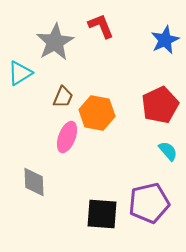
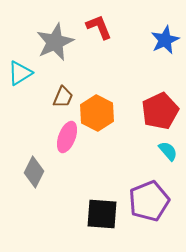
red L-shape: moved 2 px left, 1 px down
gray star: rotated 6 degrees clockwise
red pentagon: moved 6 px down
orange hexagon: rotated 16 degrees clockwise
gray diamond: moved 10 px up; rotated 28 degrees clockwise
purple pentagon: moved 2 px up; rotated 9 degrees counterclockwise
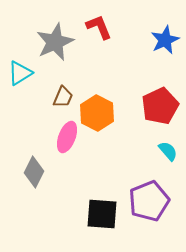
red pentagon: moved 5 px up
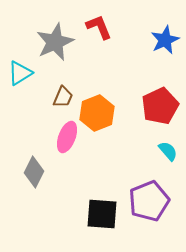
orange hexagon: rotated 12 degrees clockwise
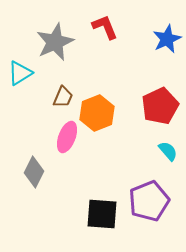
red L-shape: moved 6 px right
blue star: moved 2 px right, 1 px up
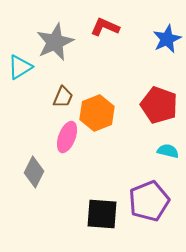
red L-shape: rotated 44 degrees counterclockwise
cyan triangle: moved 6 px up
red pentagon: moved 1 px left, 1 px up; rotated 27 degrees counterclockwise
cyan semicircle: rotated 35 degrees counterclockwise
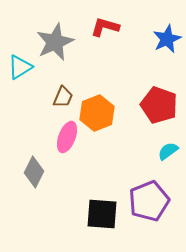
red L-shape: rotated 8 degrees counterclockwise
cyan semicircle: rotated 50 degrees counterclockwise
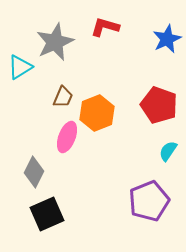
cyan semicircle: rotated 20 degrees counterclockwise
black square: moved 55 px left; rotated 28 degrees counterclockwise
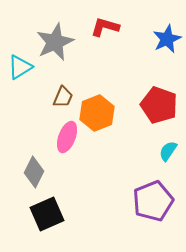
purple pentagon: moved 4 px right
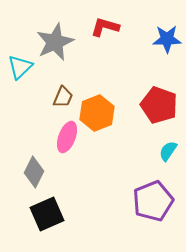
blue star: rotated 24 degrees clockwise
cyan triangle: rotated 12 degrees counterclockwise
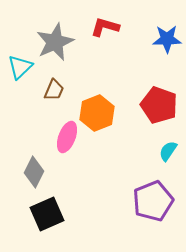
brown trapezoid: moved 9 px left, 7 px up
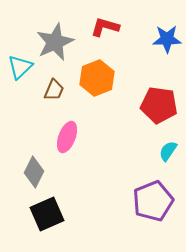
red pentagon: rotated 12 degrees counterclockwise
orange hexagon: moved 35 px up
